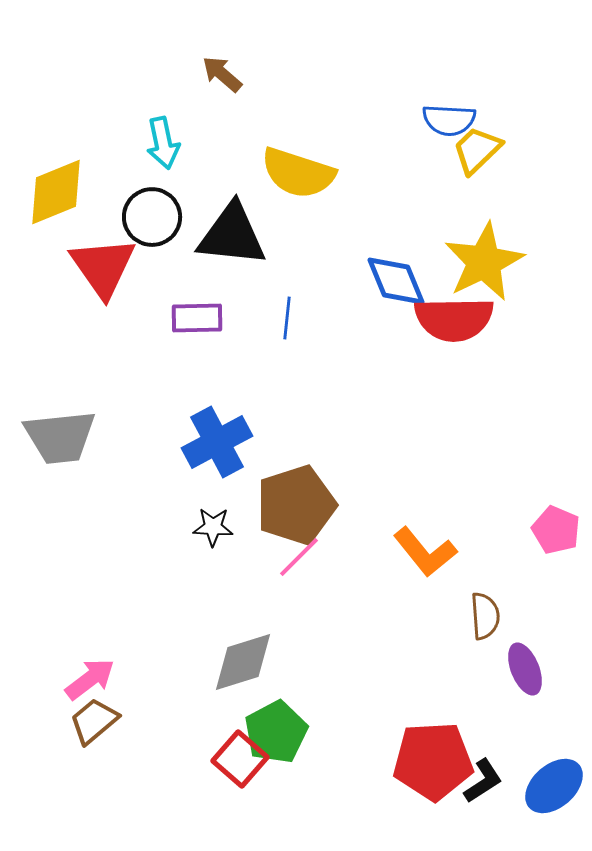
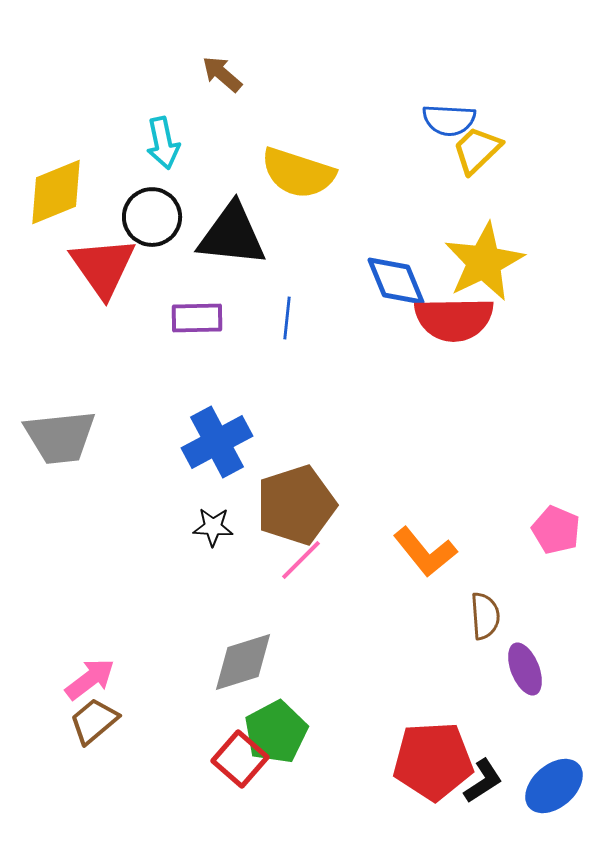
pink line: moved 2 px right, 3 px down
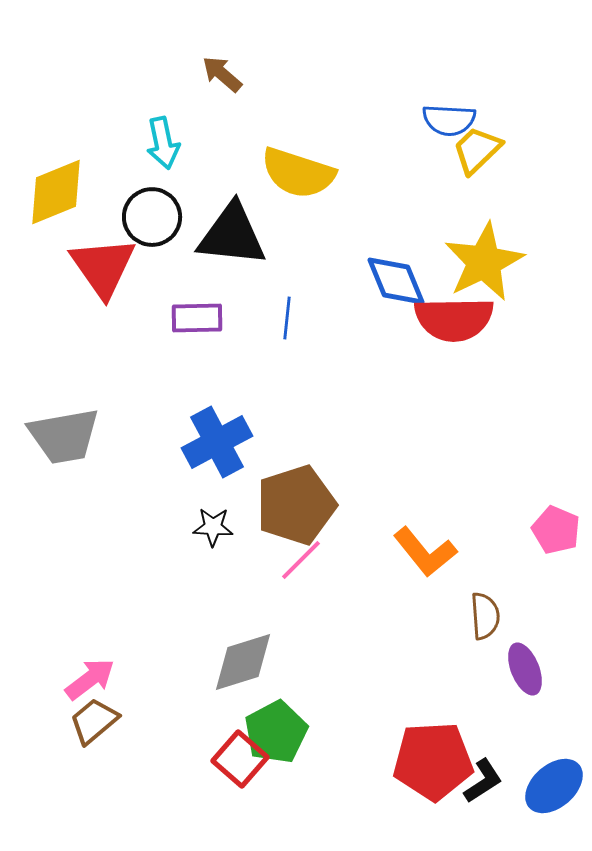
gray trapezoid: moved 4 px right, 1 px up; rotated 4 degrees counterclockwise
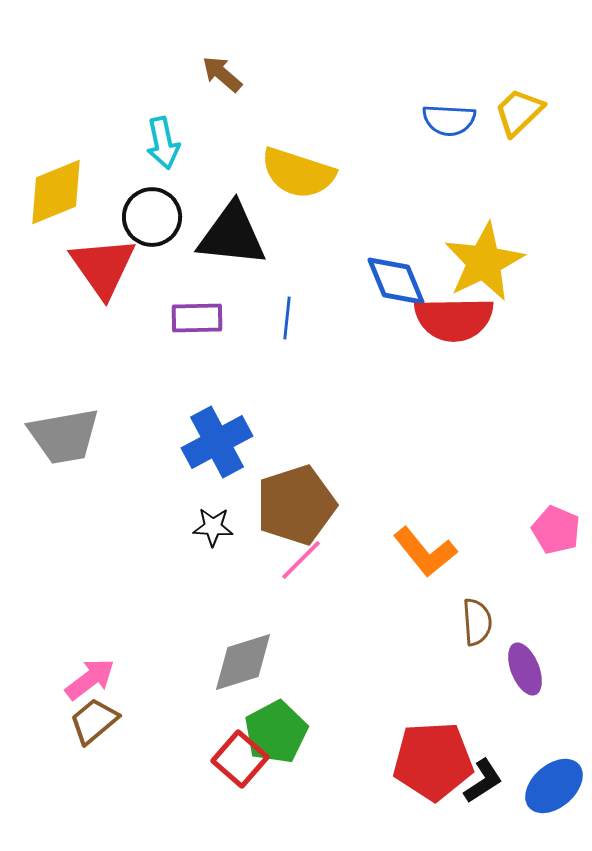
yellow trapezoid: moved 42 px right, 38 px up
brown semicircle: moved 8 px left, 6 px down
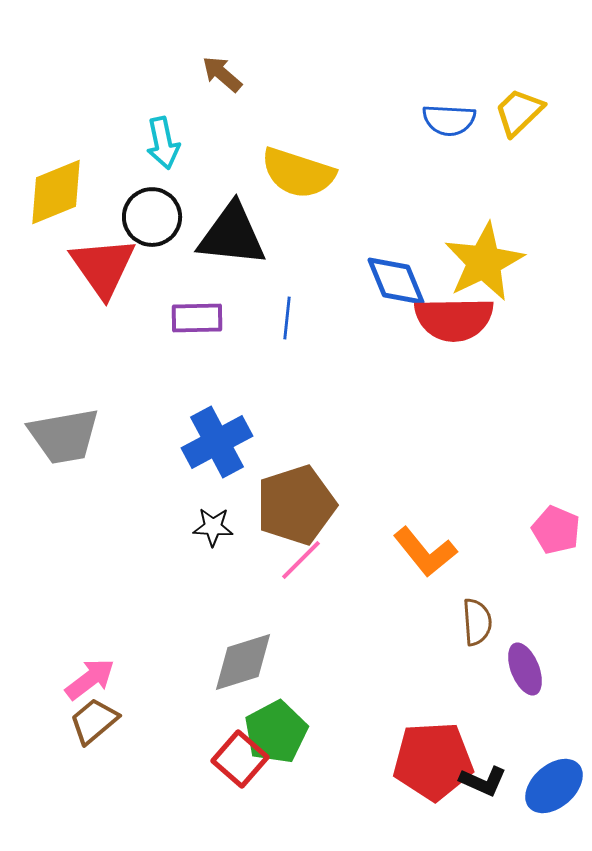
black L-shape: rotated 57 degrees clockwise
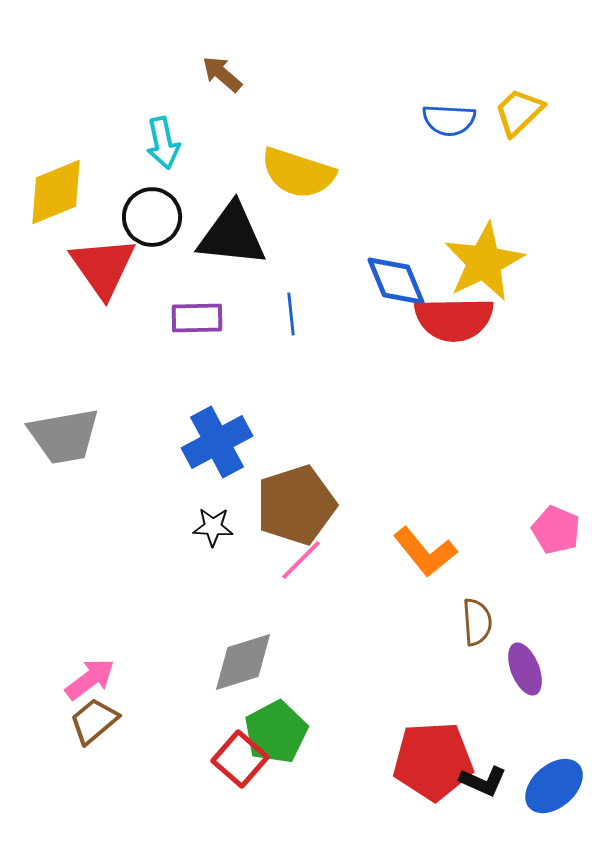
blue line: moved 4 px right, 4 px up; rotated 12 degrees counterclockwise
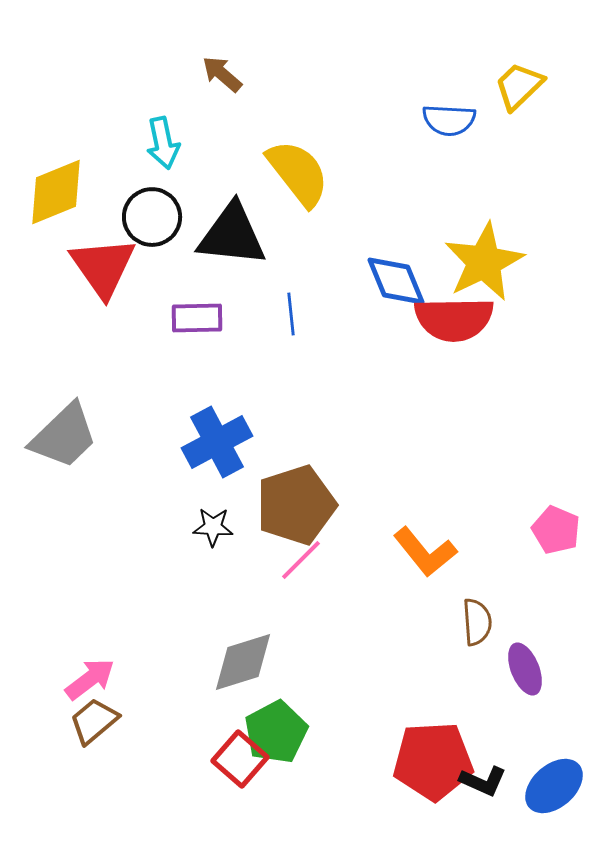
yellow trapezoid: moved 26 px up
yellow semicircle: rotated 146 degrees counterclockwise
gray trapezoid: rotated 34 degrees counterclockwise
